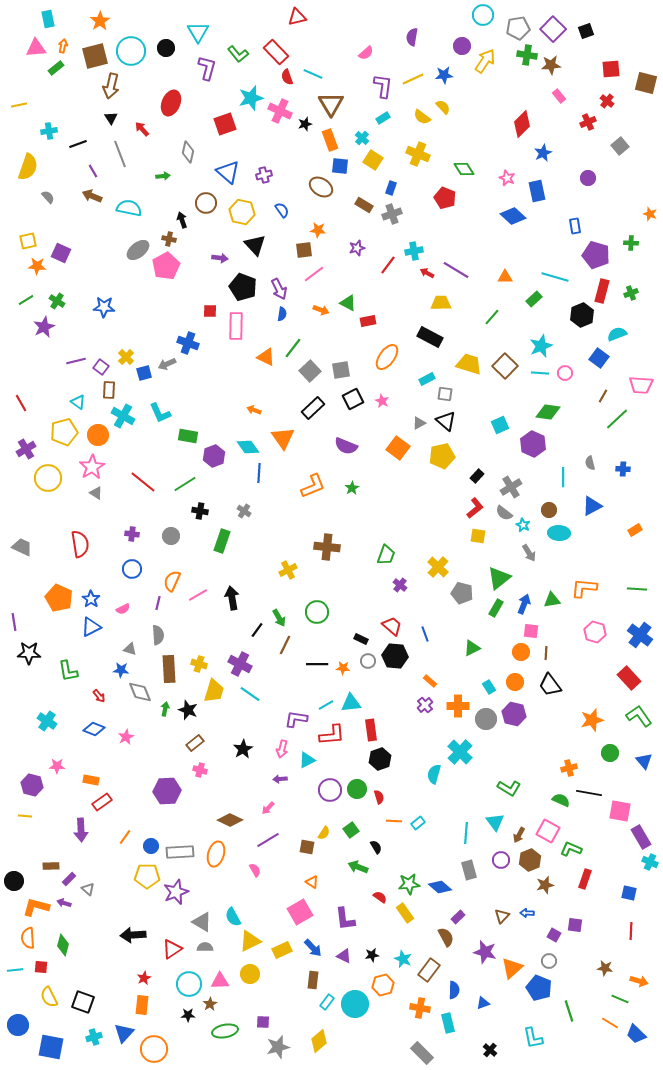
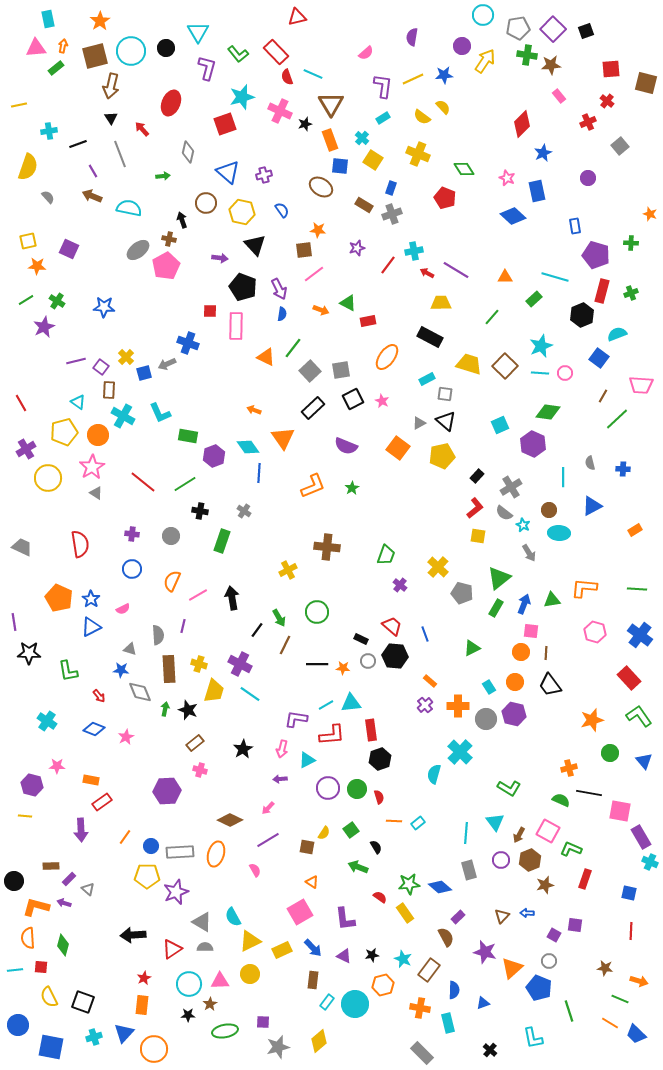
cyan star at (251, 98): moved 9 px left, 1 px up
purple square at (61, 253): moved 8 px right, 4 px up
purple line at (158, 603): moved 25 px right, 23 px down
purple circle at (330, 790): moved 2 px left, 2 px up
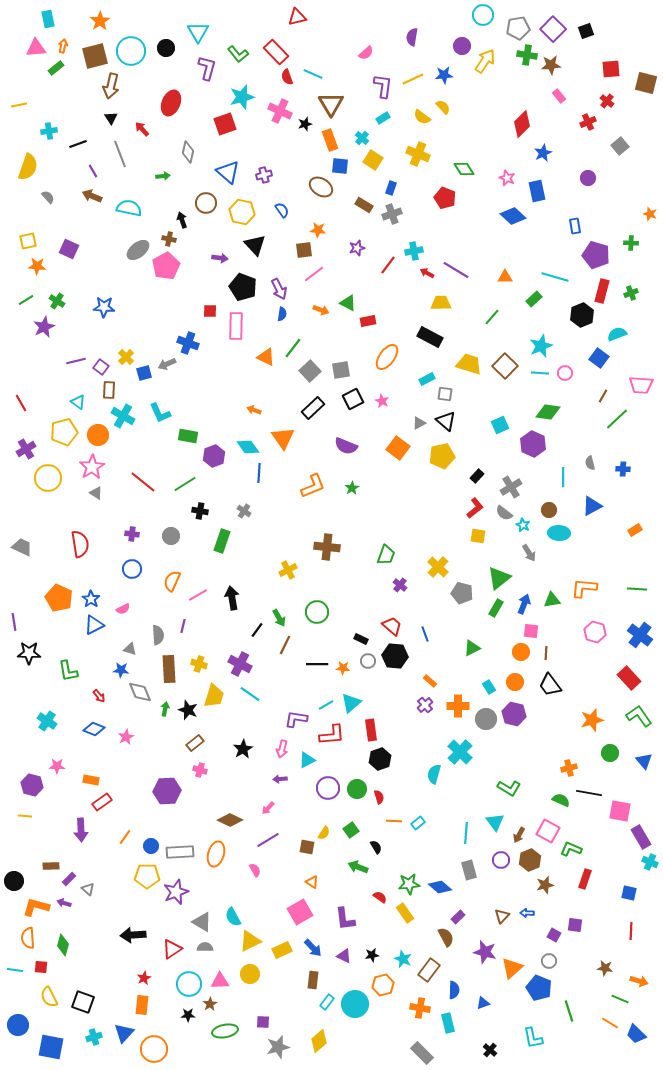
blue triangle at (91, 627): moved 3 px right, 2 px up
yellow trapezoid at (214, 691): moved 5 px down
cyan triangle at (351, 703): rotated 35 degrees counterclockwise
cyan line at (15, 970): rotated 14 degrees clockwise
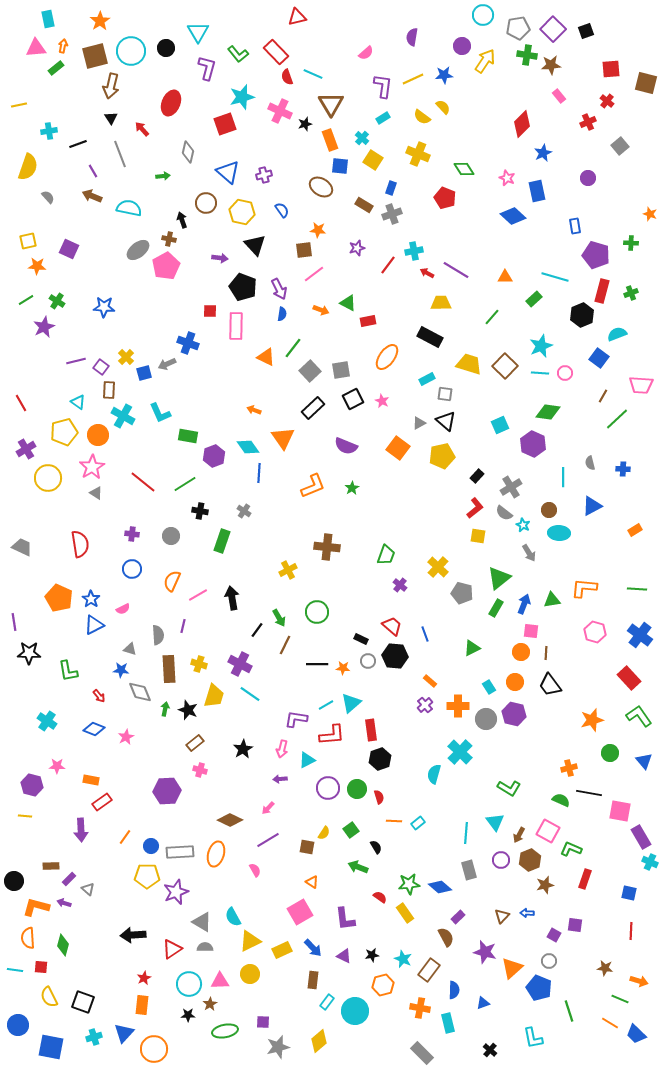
cyan circle at (355, 1004): moved 7 px down
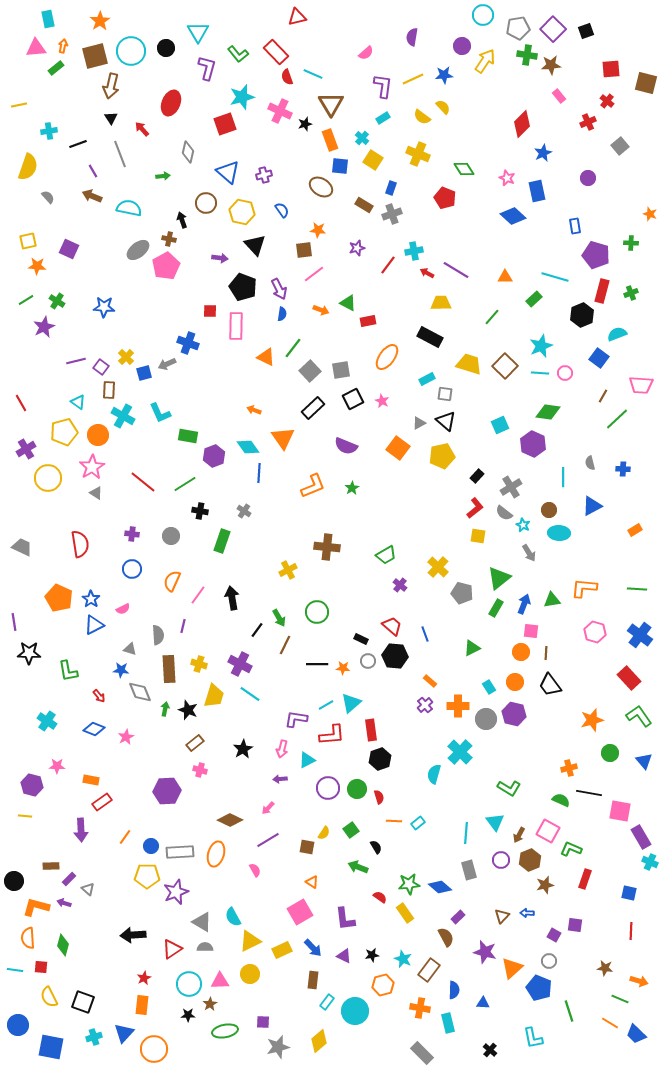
green trapezoid at (386, 555): rotated 40 degrees clockwise
pink line at (198, 595): rotated 24 degrees counterclockwise
blue triangle at (483, 1003): rotated 24 degrees clockwise
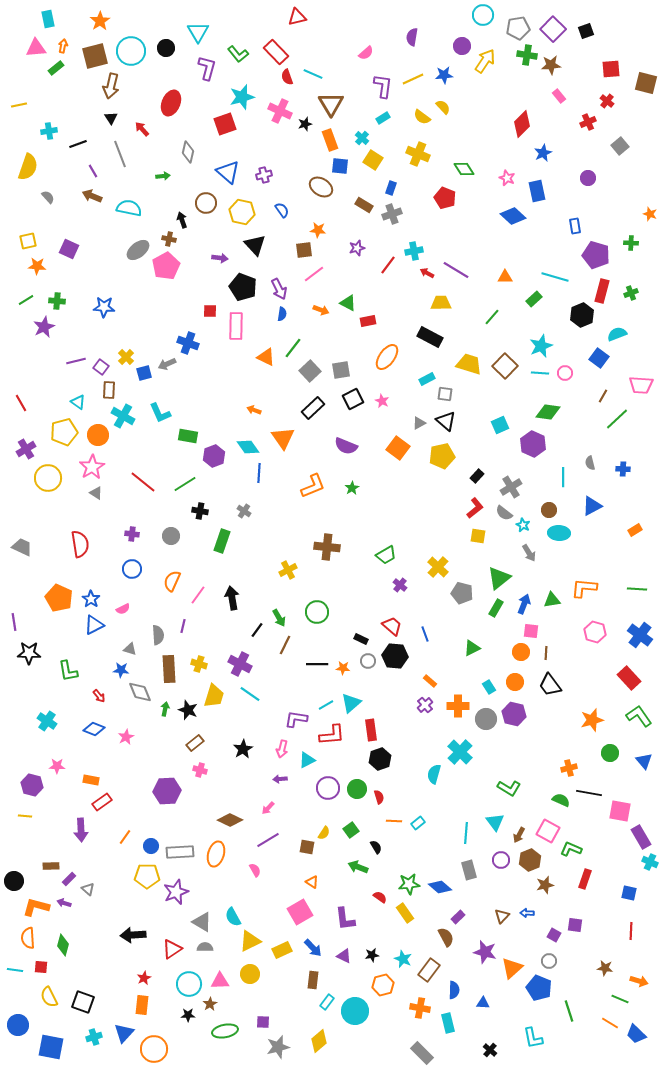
green cross at (57, 301): rotated 28 degrees counterclockwise
